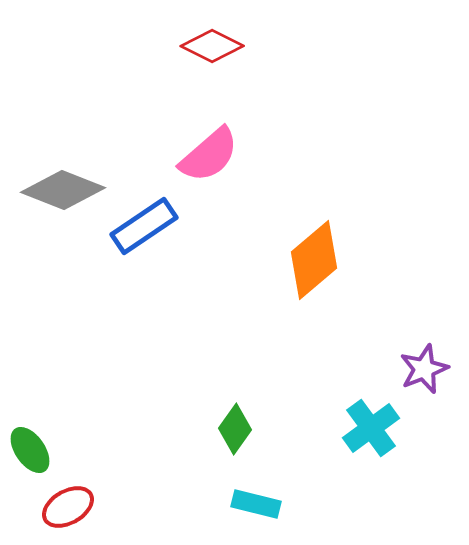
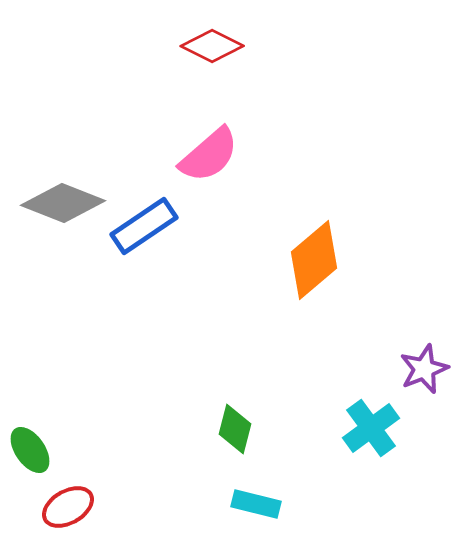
gray diamond: moved 13 px down
green diamond: rotated 21 degrees counterclockwise
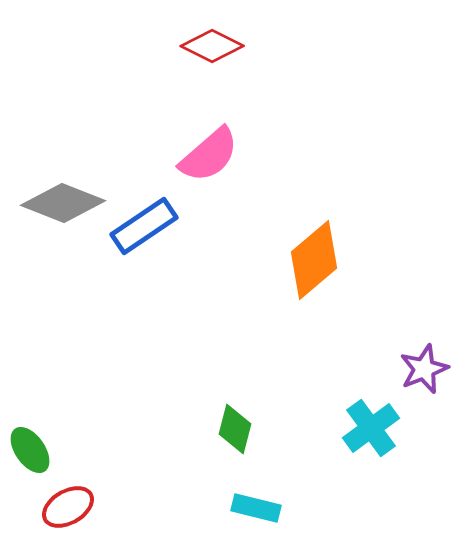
cyan rectangle: moved 4 px down
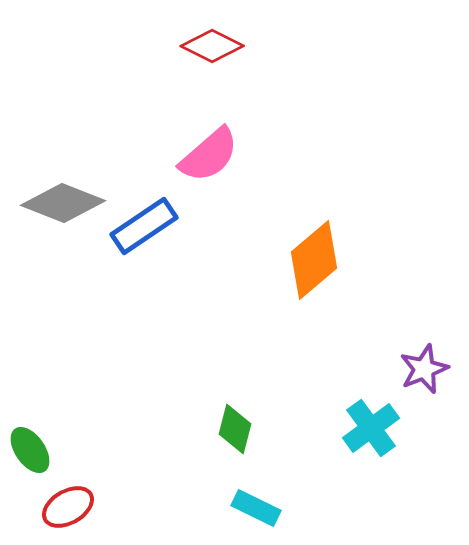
cyan rectangle: rotated 12 degrees clockwise
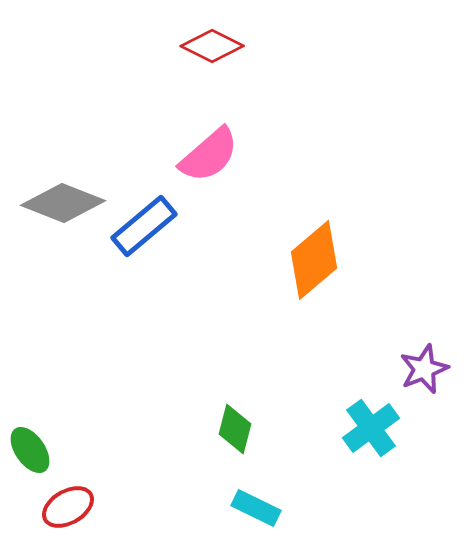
blue rectangle: rotated 6 degrees counterclockwise
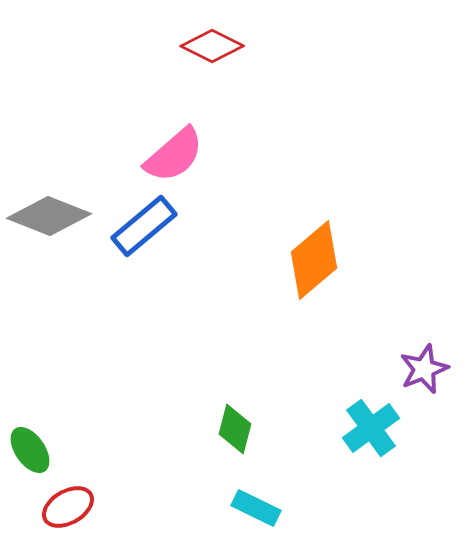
pink semicircle: moved 35 px left
gray diamond: moved 14 px left, 13 px down
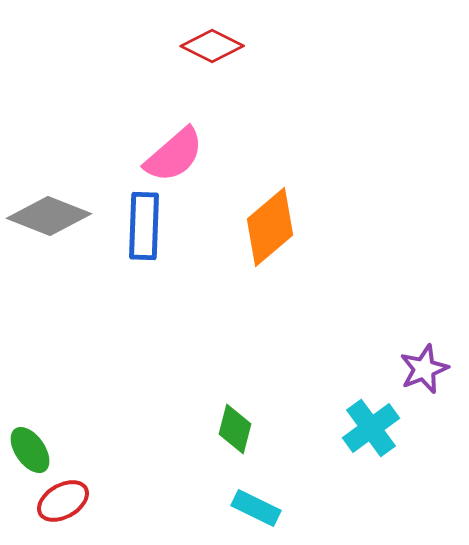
blue rectangle: rotated 48 degrees counterclockwise
orange diamond: moved 44 px left, 33 px up
red ellipse: moved 5 px left, 6 px up
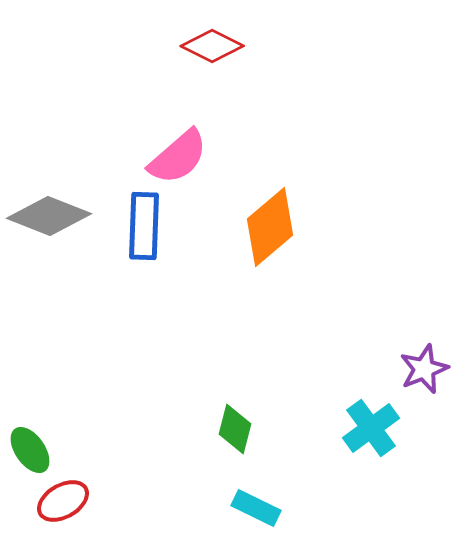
pink semicircle: moved 4 px right, 2 px down
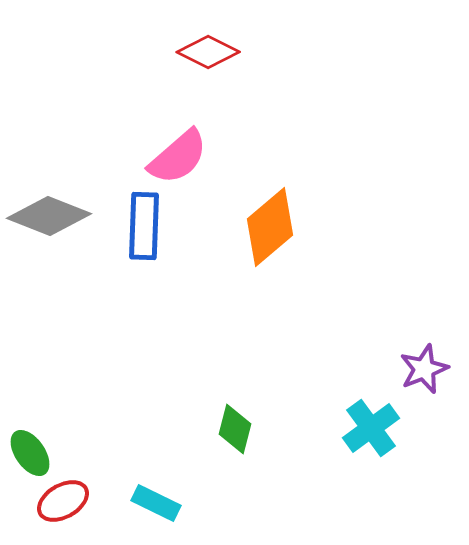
red diamond: moved 4 px left, 6 px down
green ellipse: moved 3 px down
cyan rectangle: moved 100 px left, 5 px up
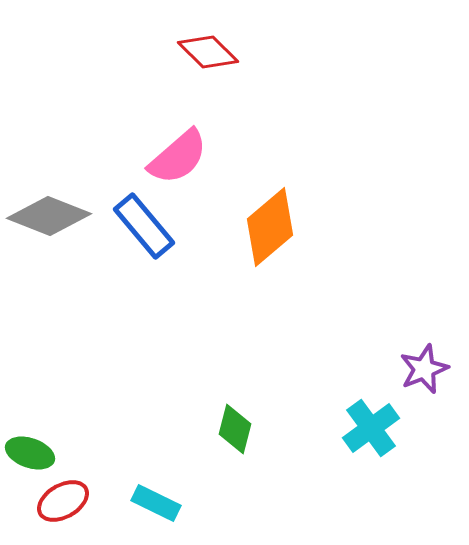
red diamond: rotated 18 degrees clockwise
blue rectangle: rotated 42 degrees counterclockwise
green ellipse: rotated 36 degrees counterclockwise
